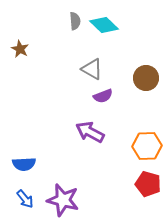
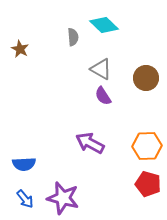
gray semicircle: moved 2 px left, 16 px down
gray triangle: moved 9 px right
purple semicircle: rotated 78 degrees clockwise
purple arrow: moved 11 px down
purple star: moved 2 px up
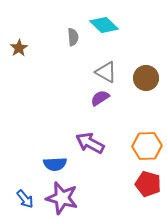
brown star: moved 1 px left, 1 px up; rotated 12 degrees clockwise
gray triangle: moved 5 px right, 3 px down
purple semicircle: moved 3 px left, 2 px down; rotated 90 degrees clockwise
blue semicircle: moved 31 px right
purple star: moved 1 px left
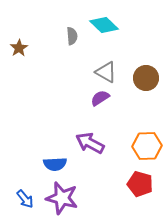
gray semicircle: moved 1 px left, 1 px up
red pentagon: moved 8 px left
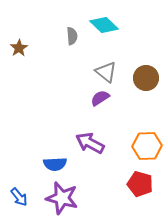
gray triangle: rotated 10 degrees clockwise
blue arrow: moved 6 px left, 2 px up
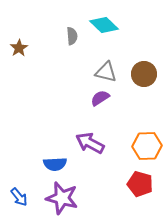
gray triangle: rotated 25 degrees counterclockwise
brown circle: moved 2 px left, 4 px up
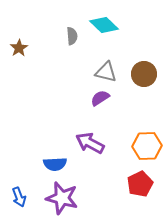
red pentagon: rotated 30 degrees clockwise
blue arrow: rotated 18 degrees clockwise
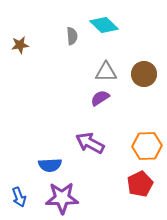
brown star: moved 1 px right, 3 px up; rotated 24 degrees clockwise
gray triangle: rotated 15 degrees counterclockwise
blue semicircle: moved 5 px left, 1 px down
purple star: rotated 16 degrees counterclockwise
